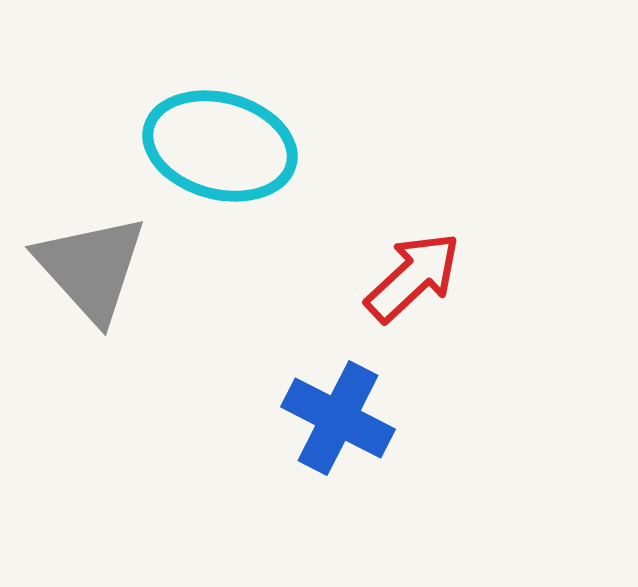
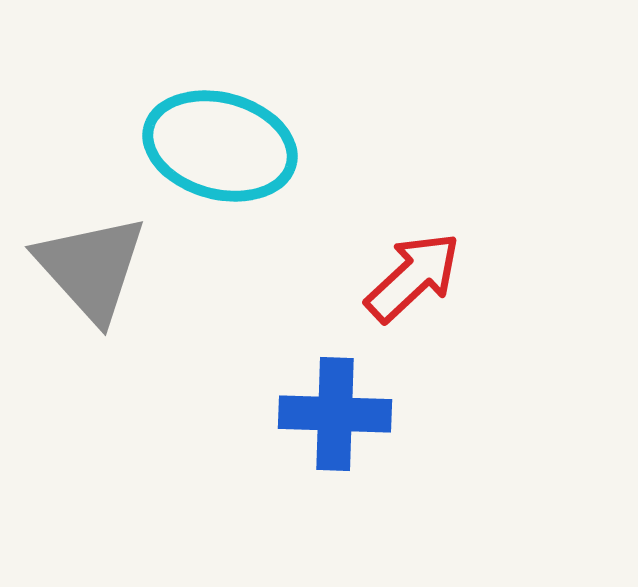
blue cross: moved 3 px left, 4 px up; rotated 25 degrees counterclockwise
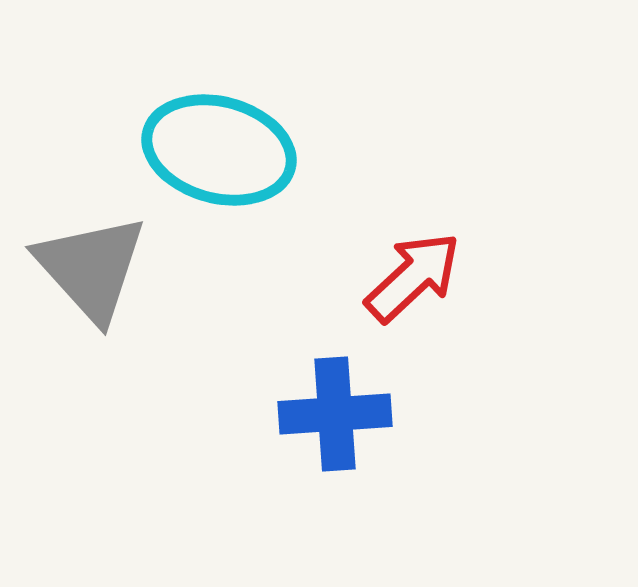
cyan ellipse: moved 1 px left, 4 px down
blue cross: rotated 6 degrees counterclockwise
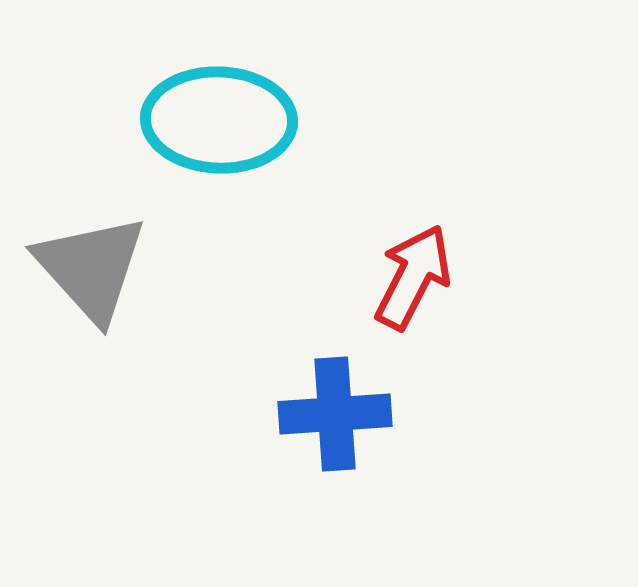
cyan ellipse: moved 30 px up; rotated 13 degrees counterclockwise
red arrow: rotated 20 degrees counterclockwise
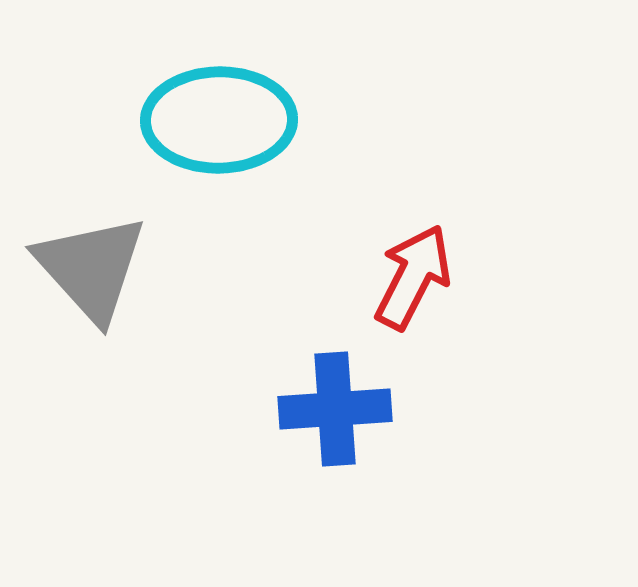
cyan ellipse: rotated 3 degrees counterclockwise
blue cross: moved 5 px up
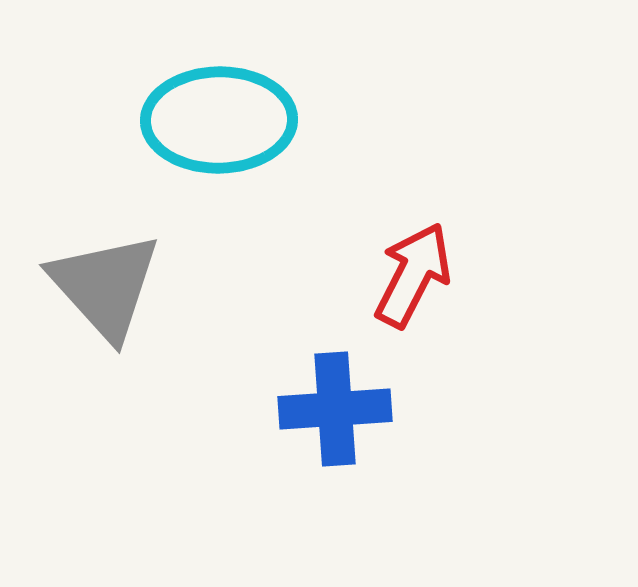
gray triangle: moved 14 px right, 18 px down
red arrow: moved 2 px up
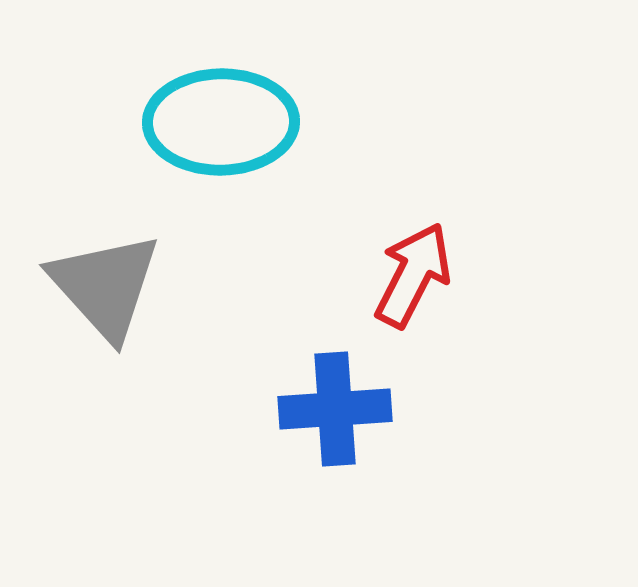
cyan ellipse: moved 2 px right, 2 px down
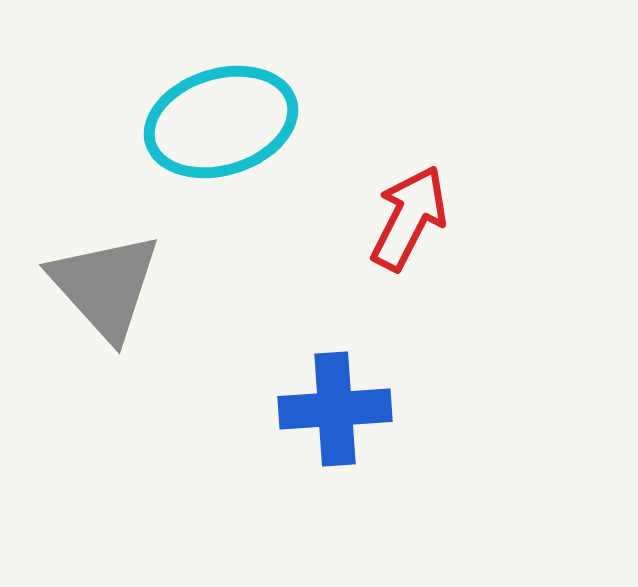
cyan ellipse: rotated 16 degrees counterclockwise
red arrow: moved 4 px left, 57 px up
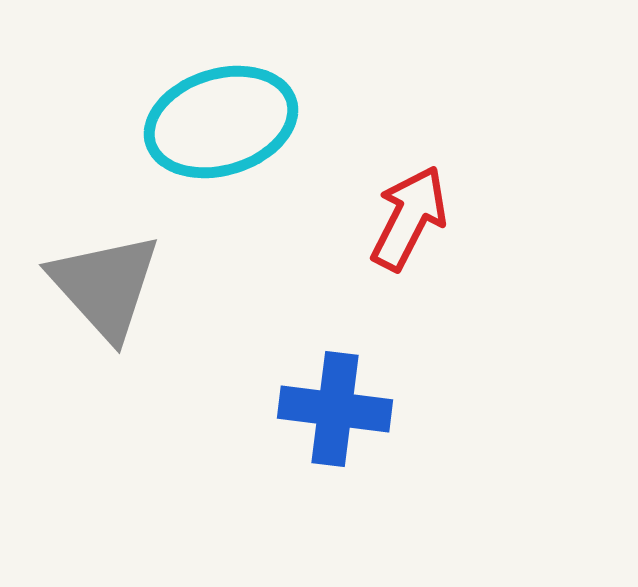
blue cross: rotated 11 degrees clockwise
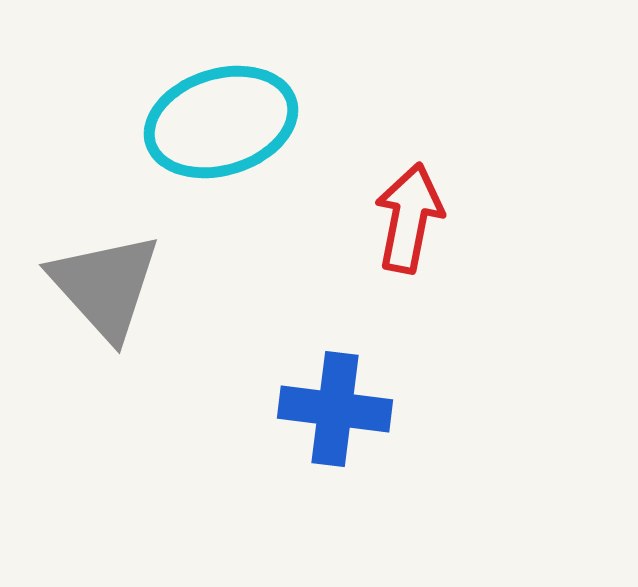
red arrow: rotated 16 degrees counterclockwise
